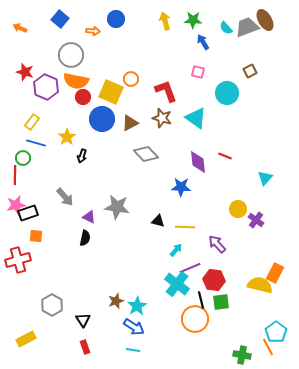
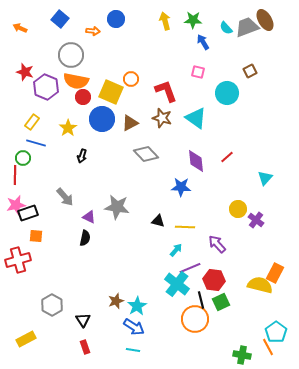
yellow star at (67, 137): moved 1 px right, 9 px up
red line at (225, 156): moved 2 px right, 1 px down; rotated 64 degrees counterclockwise
purple diamond at (198, 162): moved 2 px left, 1 px up
green square at (221, 302): rotated 18 degrees counterclockwise
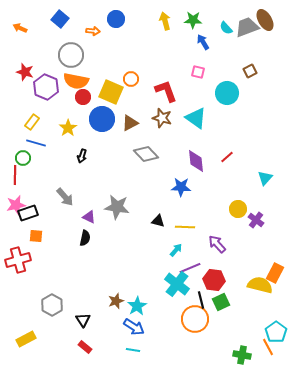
red rectangle at (85, 347): rotated 32 degrees counterclockwise
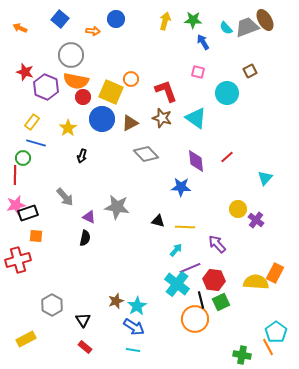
yellow arrow at (165, 21): rotated 30 degrees clockwise
yellow semicircle at (260, 285): moved 4 px left, 3 px up; rotated 10 degrees counterclockwise
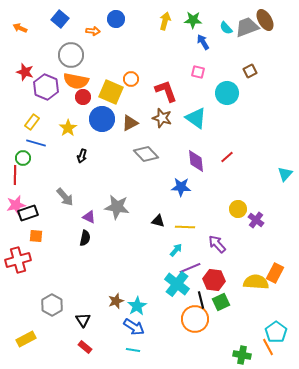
cyan triangle at (265, 178): moved 20 px right, 4 px up
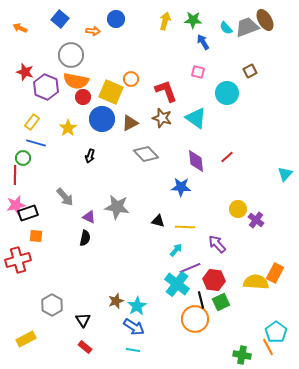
black arrow at (82, 156): moved 8 px right
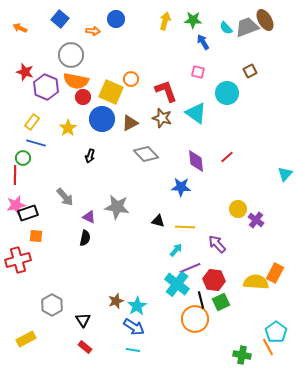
cyan triangle at (196, 118): moved 5 px up
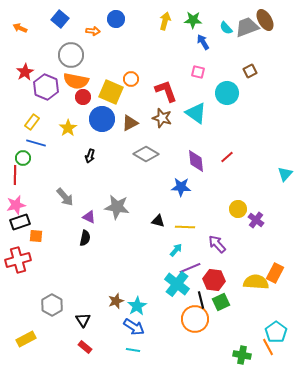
red star at (25, 72): rotated 24 degrees clockwise
gray diamond at (146, 154): rotated 15 degrees counterclockwise
black rectangle at (28, 213): moved 8 px left, 9 px down
